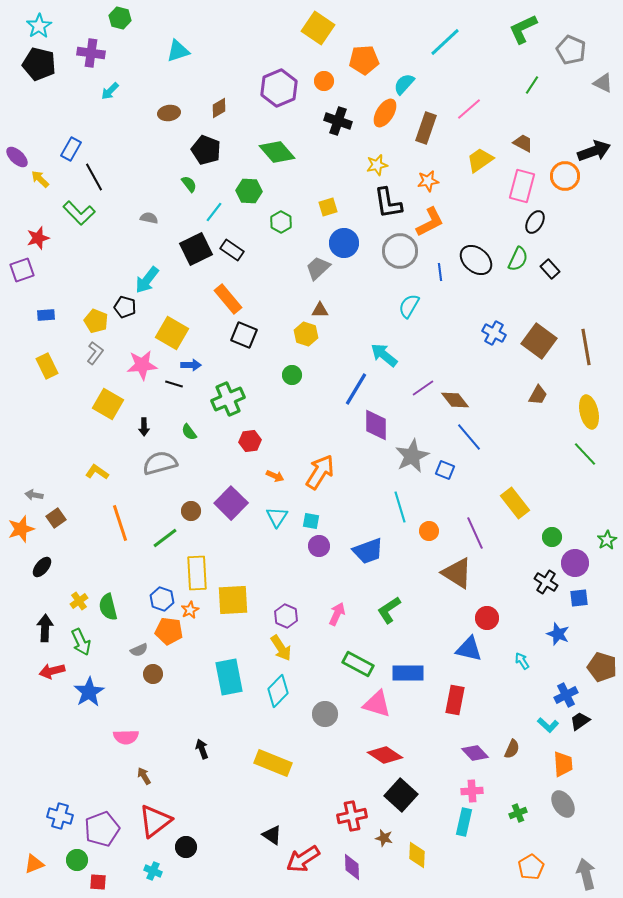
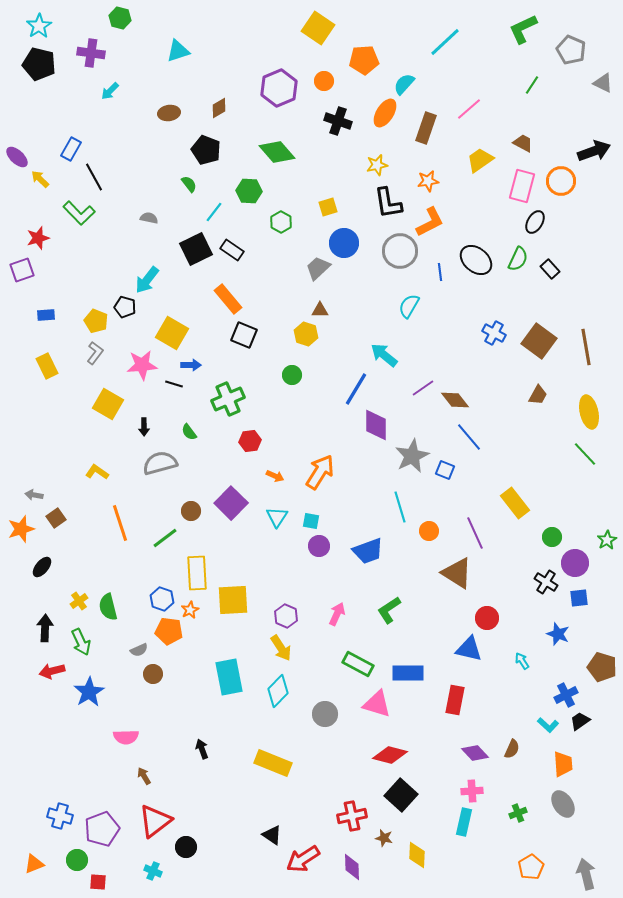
orange circle at (565, 176): moved 4 px left, 5 px down
red diamond at (385, 755): moved 5 px right; rotated 20 degrees counterclockwise
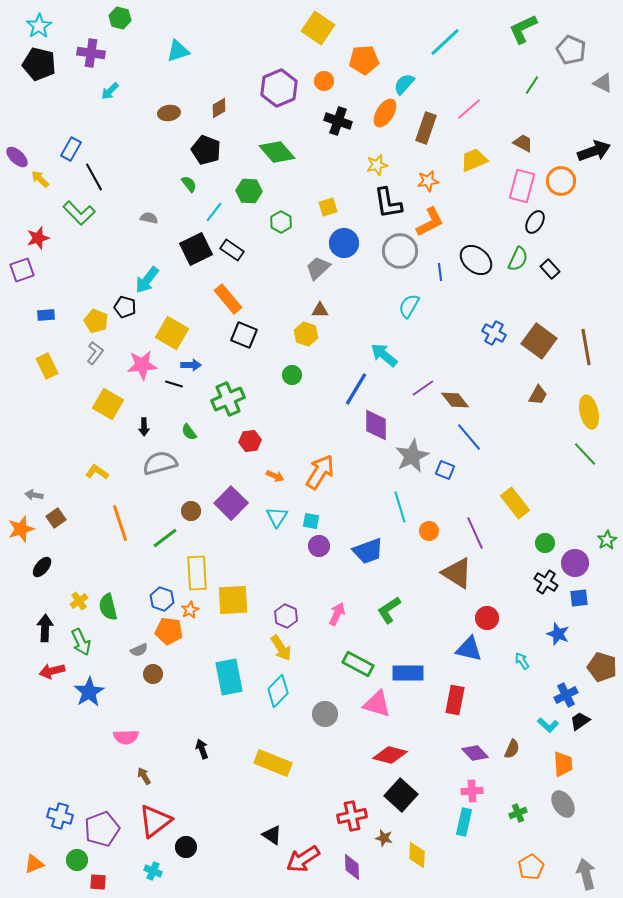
yellow trapezoid at (480, 160): moved 6 px left; rotated 12 degrees clockwise
green circle at (552, 537): moved 7 px left, 6 px down
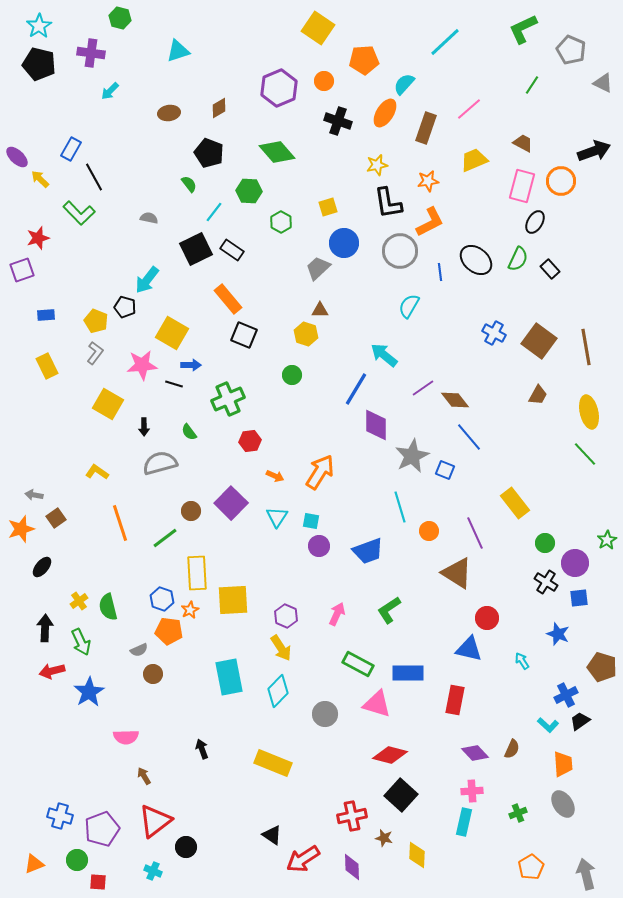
black pentagon at (206, 150): moved 3 px right, 3 px down
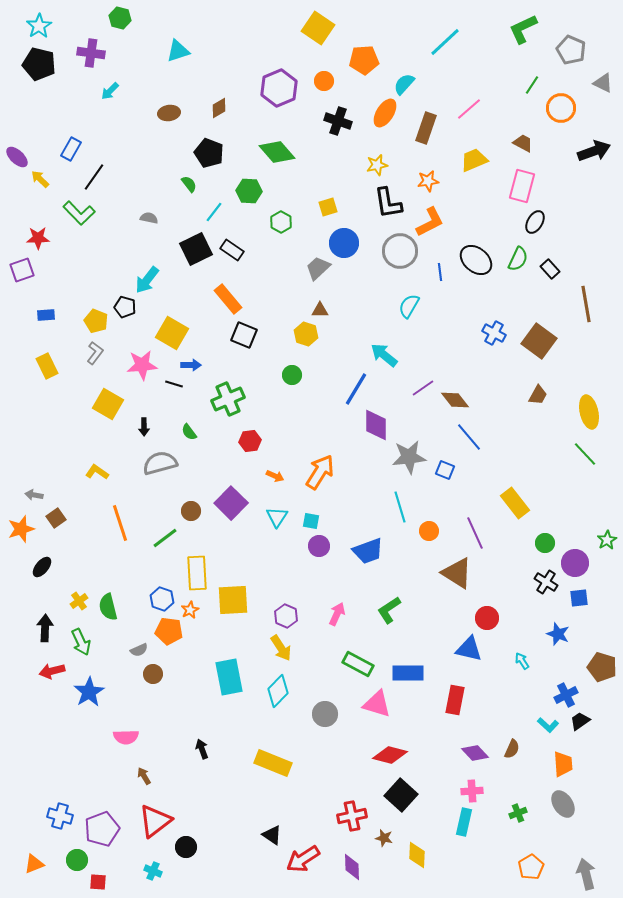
black line at (94, 177): rotated 64 degrees clockwise
orange circle at (561, 181): moved 73 px up
red star at (38, 238): rotated 15 degrees clockwise
brown line at (586, 347): moved 43 px up
gray star at (412, 456): moved 3 px left, 1 px down; rotated 20 degrees clockwise
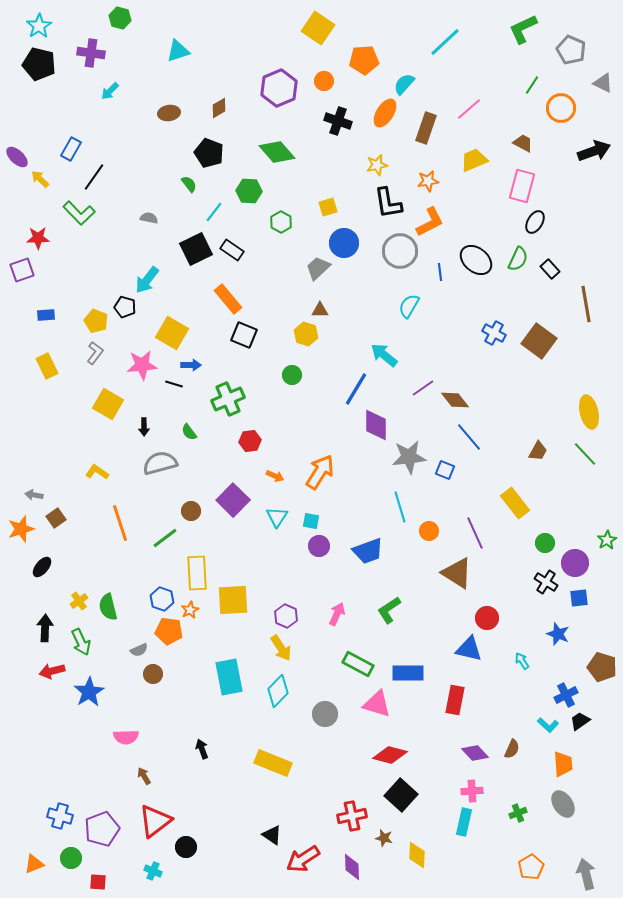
brown trapezoid at (538, 395): moved 56 px down
purple square at (231, 503): moved 2 px right, 3 px up
green circle at (77, 860): moved 6 px left, 2 px up
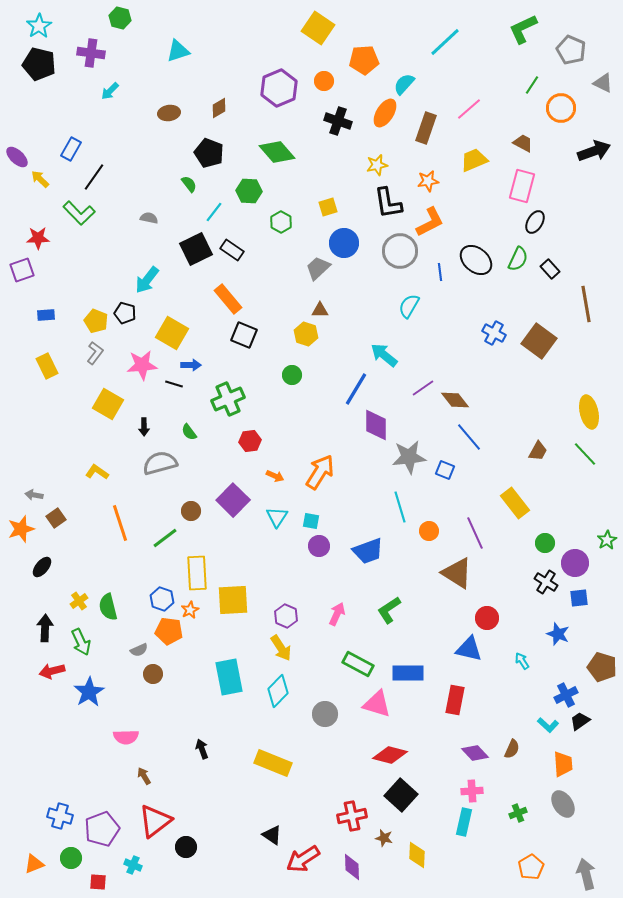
black pentagon at (125, 307): moved 6 px down
cyan cross at (153, 871): moved 20 px left, 6 px up
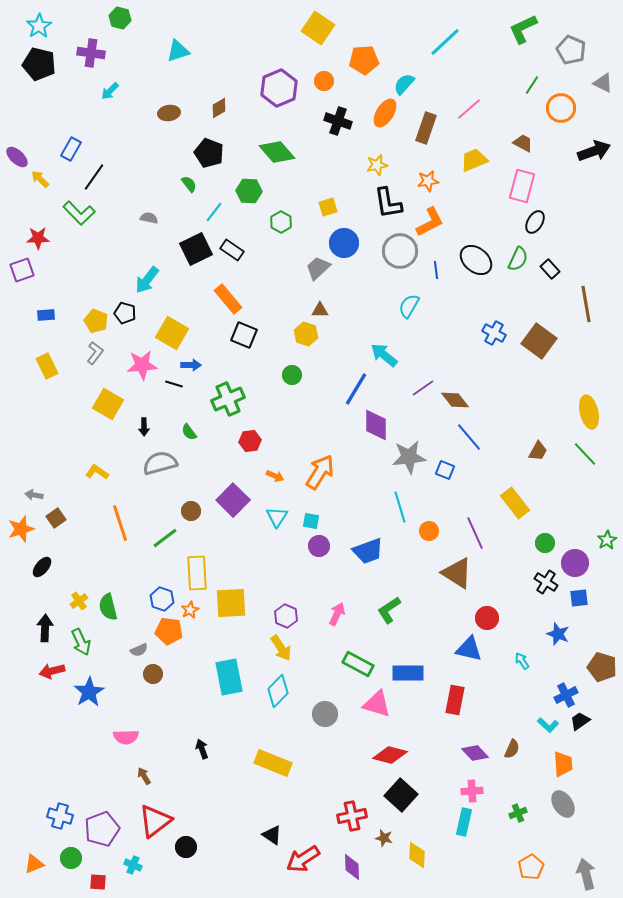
blue line at (440, 272): moved 4 px left, 2 px up
yellow square at (233, 600): moved 2 px left, 3 px down
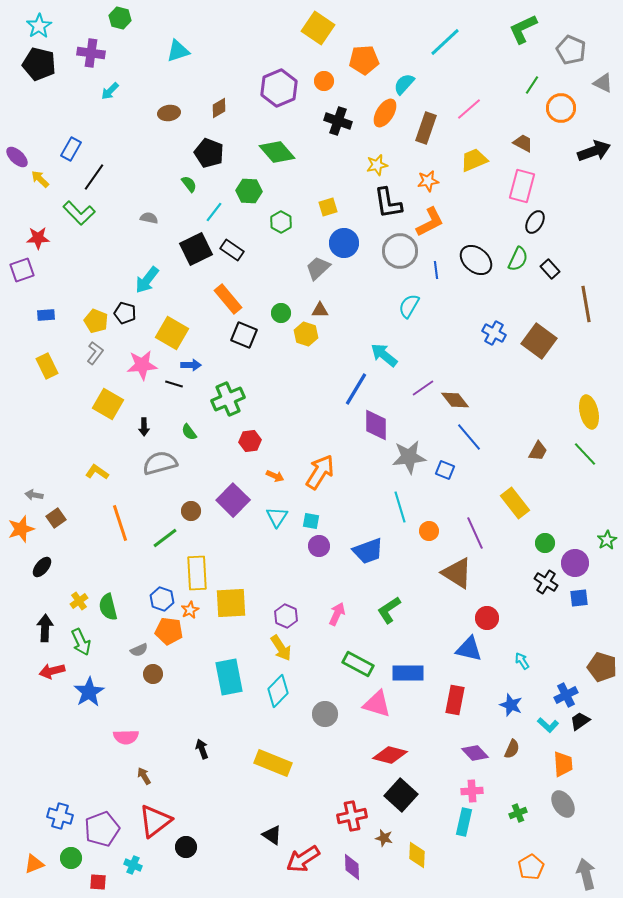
green circle at (292, 375): moved 11 px left, 62 px up
blue star at (558, 634): moved 47 px left, 71 px down
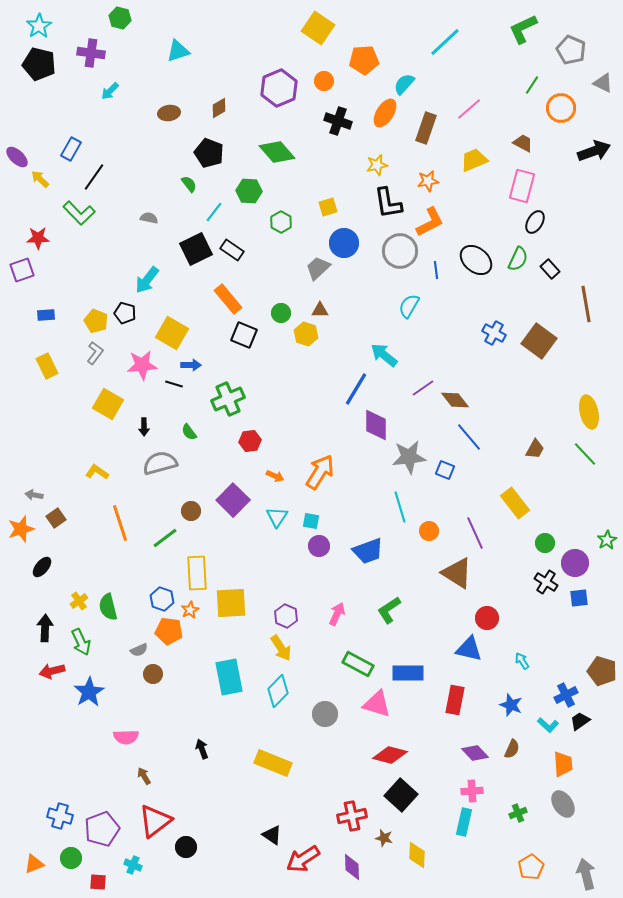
brown trapezoid at (538, 451): moved 3 px left, 2 px up
brown pentagon at (602, 667): moved 4 px down
